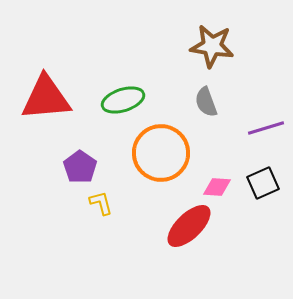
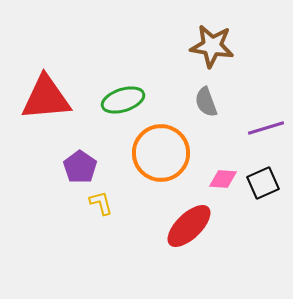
pink diamond: moved 6 px right, 8 px up
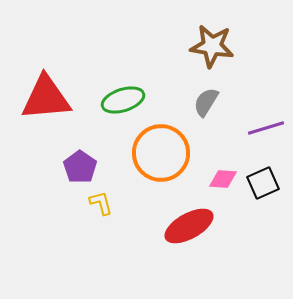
gray semicircle: rotated 52 degrees clockwise
red ellipse: rotated 15 degrees clockwise
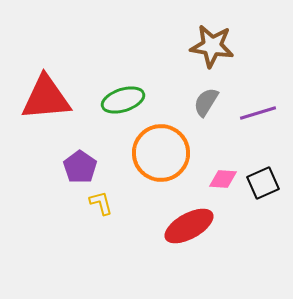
purple line: moved 8 px left, 15 px up
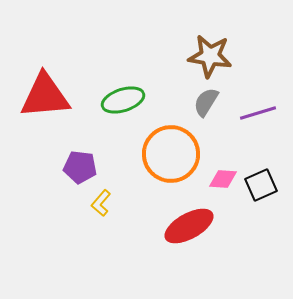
brown star: moved 2 px left, 10 px down
red triangle: moved 1 px left, 2 px up
orange circle: moved 10 px right, 1 px down
purple pentagon: rotated 28 degrees counterclockwise
black square: moved 2 px left, 2 px down
yellow L-shape: rotated 124 degrees counterclockwise
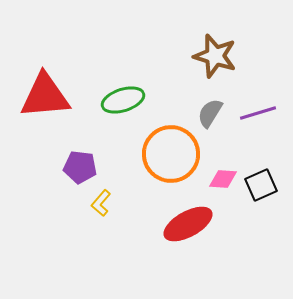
brown star: moved 5 px right; rotated 9 degrees clockwise
gray semicircle: moved 4 px right, 11 px down
red ellipse: moved 1 px left, 2 px up
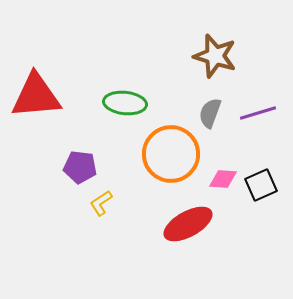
red triangle: moved 9 px left
green ellipse: moved 2 px right, 3 px down; rotated 24 degrees clockwise
gray semicircle: rotated 12 degrees counterclockwise
yellow L-shape: rotated 16 degrees clockwise
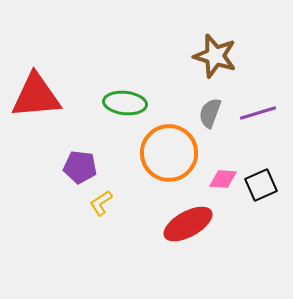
orange circle: moved 2 px left, 1 px up
